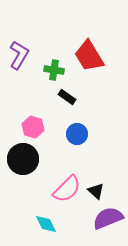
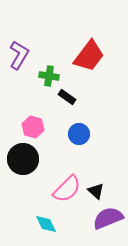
red trapezoid: rotated 112 degrees counterclockwise
green cross: moved 5 px left, 6 px down
blue circle: moved 2 px right
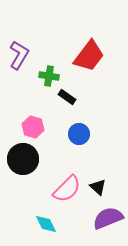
black triangle: moved 2 px right, 4 px up
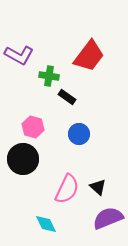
purple L-shape: rotated 88 degrees clockwise
pink semicircle: rotated 20 degrees counterclockwise
